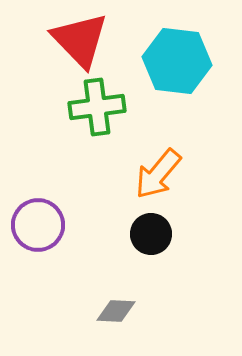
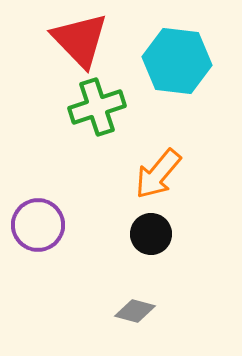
green cross: rotated 10 degrees counterclockwise
gray diamond: moved 19 px right; rotated 12 degrees clockwise
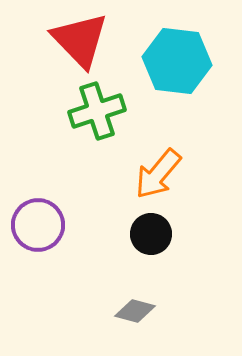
green cross: moved 4 px down
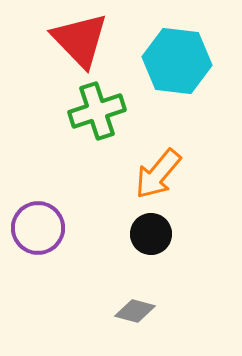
purple circle: moved 3 px down
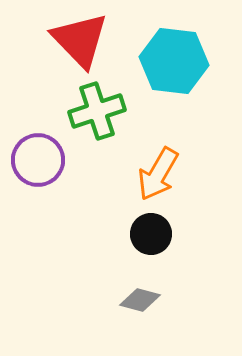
cyan hexagon: moved 3 px left
orange arrow: rotated 10 degrees counterclockwise
purple circle: moved 68 px up
gray diamond: moved 5 px right, 11 px up
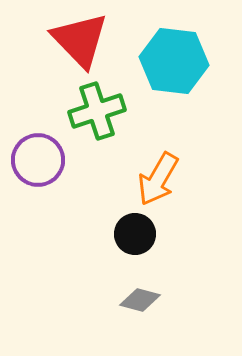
orange arrow: moved 5 px down
black circle: moved 16 px left
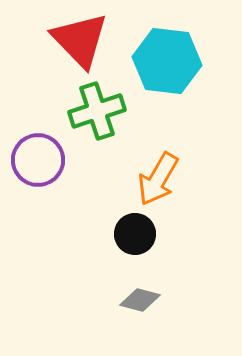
cyan hexagon: moved 7 px left
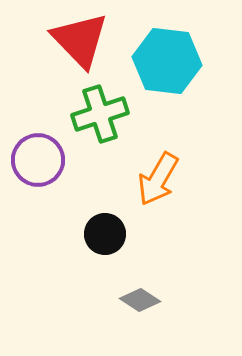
green cross: moved 3 px right, 3 px down
black circle: moved 30 px left
gray diamond: rotated 18 degrees clockwise
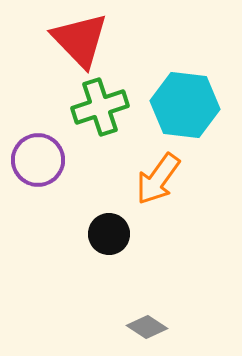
cyan hexagon: moved 18 px right, 44 px down
green cross: moved 7 px up
orange arrow: rotated 6 degrees clockwise
black circle: moved 4 px right
gray diamond: moved 7 px right, 27 px down
